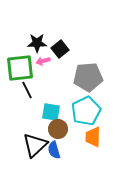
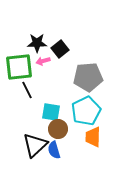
green square: moved 1 px left, 1 px up
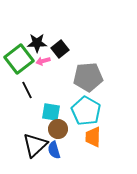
green square: moved 8 px up; rotated 32 degrees counterclockwise
cyan pentagon: rotated 16 degrees counterclockwise
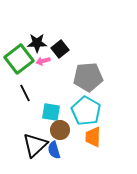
black line: moved 2 px left, 3 px down
brown circle: moved 2 px right, 1 px down
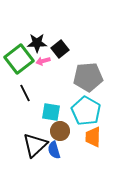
brown circle: moved 1 px down
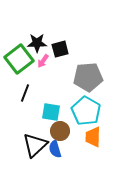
black square: rotated 24 degrees clockwise
pink arrow: rotated 40 degrees counterclockwise
black line: rotated 48 degrees clockwise
blue semicircle: moved 1 px right, 1 px up
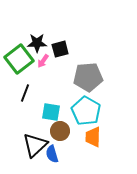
blue semicircle: moved 3 px left, 5 px down
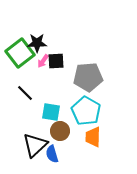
black square: moved 4 px left, 12 px down; rotated 12 degrees clockwise
green square: moved 1 px right, 6 px up
black line: rotated 66 degrees counterclockwise
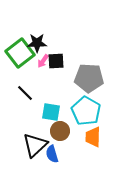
gray pentagon: moved 1 px right, 1 px down; rotated 8 degrees clockwise
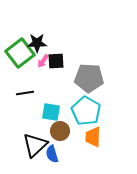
black line: rotated 54 degrees counterclockwise
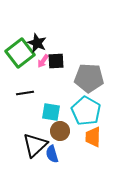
black star: rotated 24 degrees clockwise
